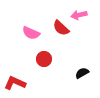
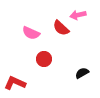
pink arrow: moved 1 px left
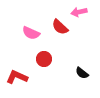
pink arrow: moved 1 px right, 3 px up
red semicircle: moved 1 px left, 1 px up
black semicircle: rotated 112 degrees counterclockwise
red L-shape: moved 2 px right, 6 px up
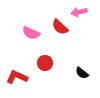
red circle: moved 1 px right, 4 px down
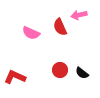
pink arrow: moved 3 px down
red semicircle: rotated 24 degrees clockwise
red circle: moved 15 px right, 7 px down
red L-shape: moved 2 px left
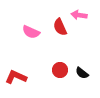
pink arrow: rotated 21 degrees clockwise
pink semicircle: moved 1 px up
red L-shape: moved 1 px right
